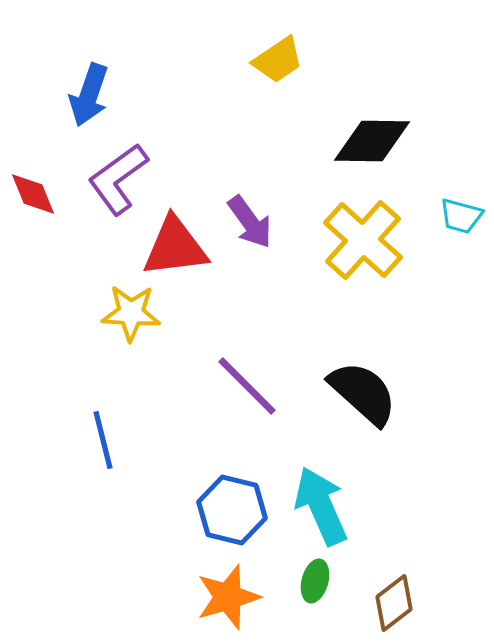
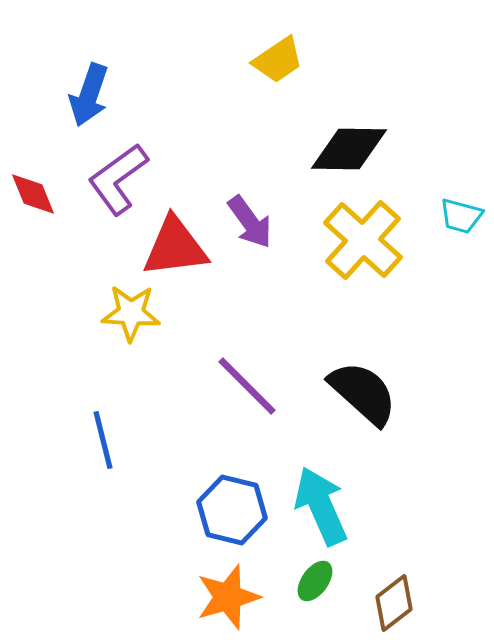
black diamond: moved 23 px left, 8 px down
green ellipse: rotated 21 degrees clockwise
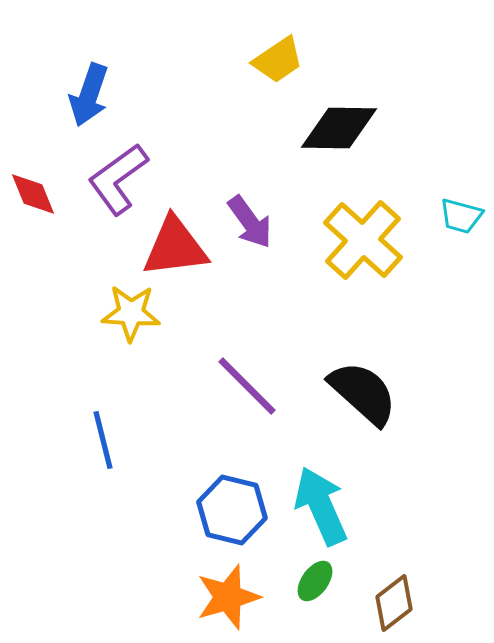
black diamond: moved 10 px left, 21 px up
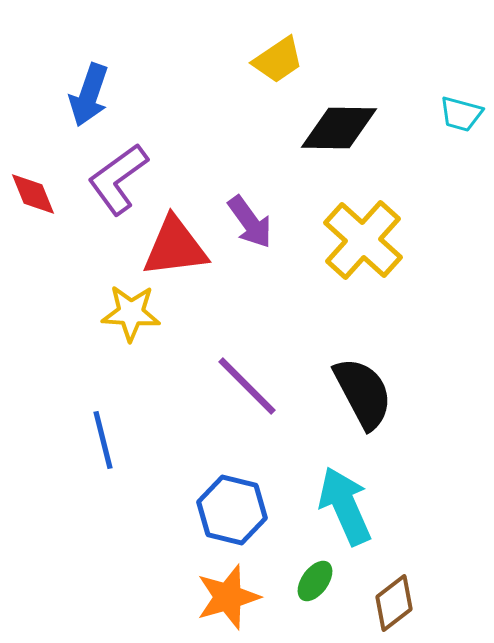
cyan trapezoid: moved 102 px up
black semicircle: rotated 20 degrees clockwise
cyan arrow: moved 24 px right
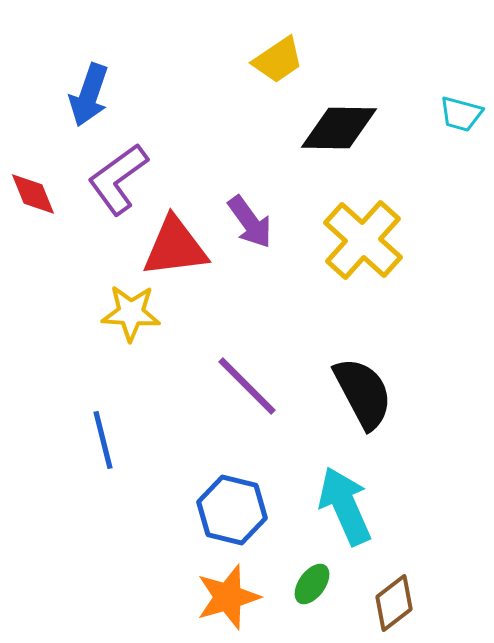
green ellipse: moved 3 px left, 3 px down
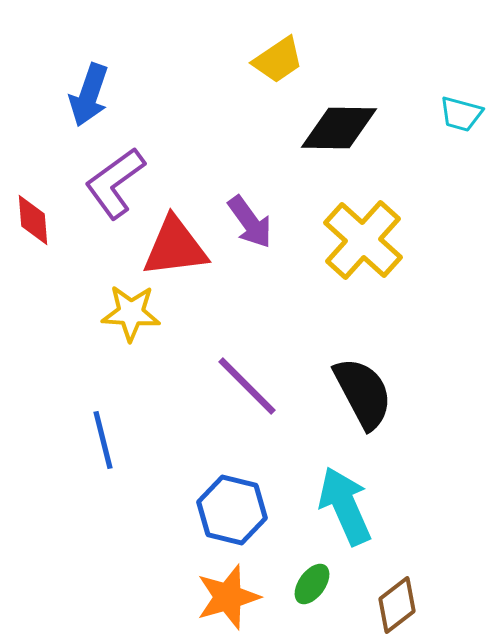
purple L-shape: moved 3 px left, 4 px down
red diamond: moved 26 px down; rotated 18 degrees clockwise
brown diamond: moved 3 px right, 2 px down
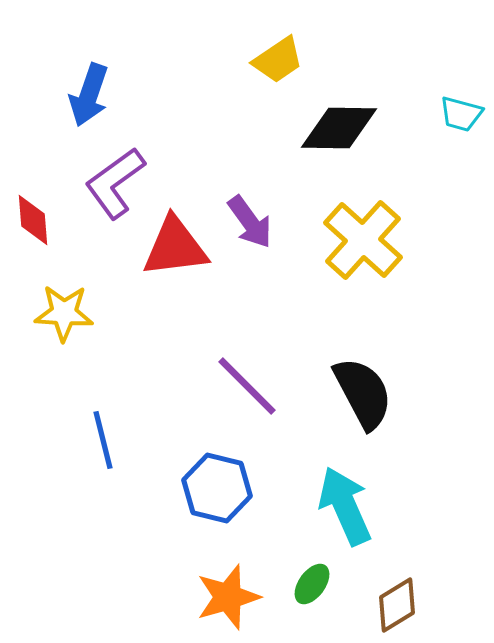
yellow star: moved 67 px left
blue hexagon: moved 15 px left, 22 px up
brown diamond: rotated 6 degrees clockwise
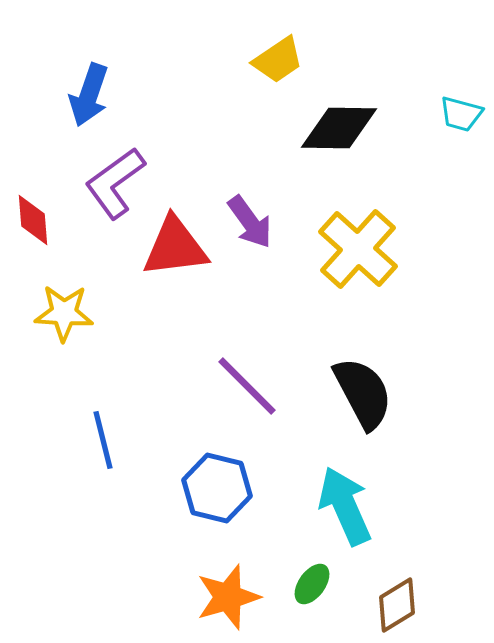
yellow cross: moved 5 px left, 9 px down
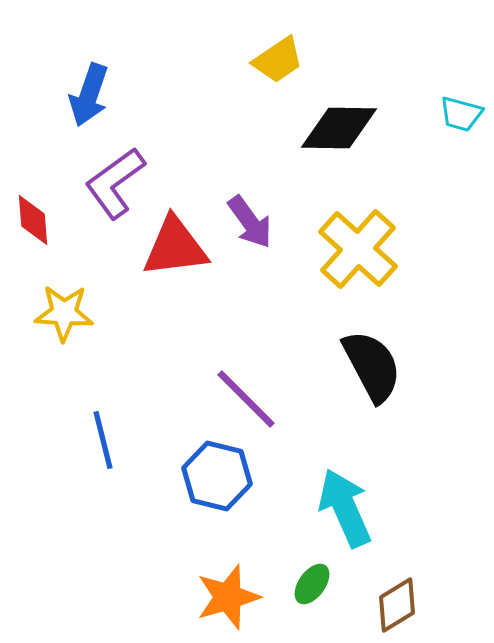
purple line: moved 1 px left, 13 px down
black semicircle: moved 9 px right, 27 px up
blue hexagon: moved 12 px up
cyan arrow: moved 2 px down
